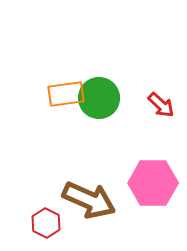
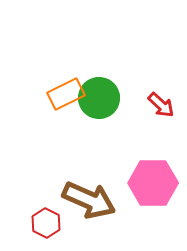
orange rectangle: rotated 18 degrees counterclockwise
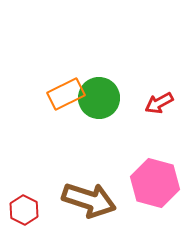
red arrow: moved 2 px left, 2 px up; rotated 108 degrees clockwise
pink hexagon: moved 2 px right; rotated 15 degrees clockwise
brown arrow: rotated 6 degrees counterclockwise
red hexagon: moved 22 px left, 13 px up
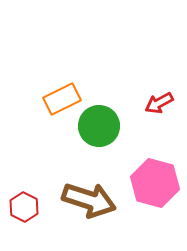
orange rectangle: moved 4 px left, 5 px down
green circle: moved 28 px down
red hexagon: moved 3 px up
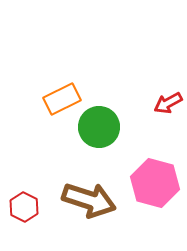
red arrow: moved 9 px right
green circle: moved 1 px down
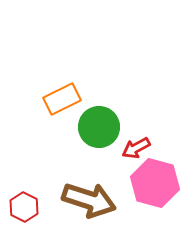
red arrow: moved 32 px left, 45 px down
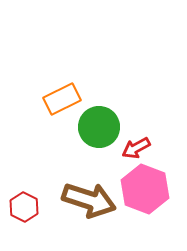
pink hexagon: moved 10 px left, 6 px down; rotated 6 degrees clockwise
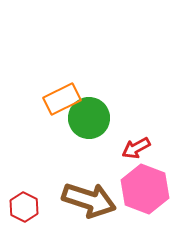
green circle: moved 10 px left, 9 px up
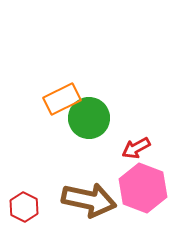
pink hexagon: moved 2 px left, 1 px up
brown arrow: rotated 6 degrees counterclockwise
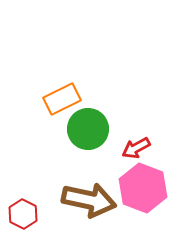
green circle: moved 1 px left, 11 px down
red hexagon: moved 1 px left, 7 px down
